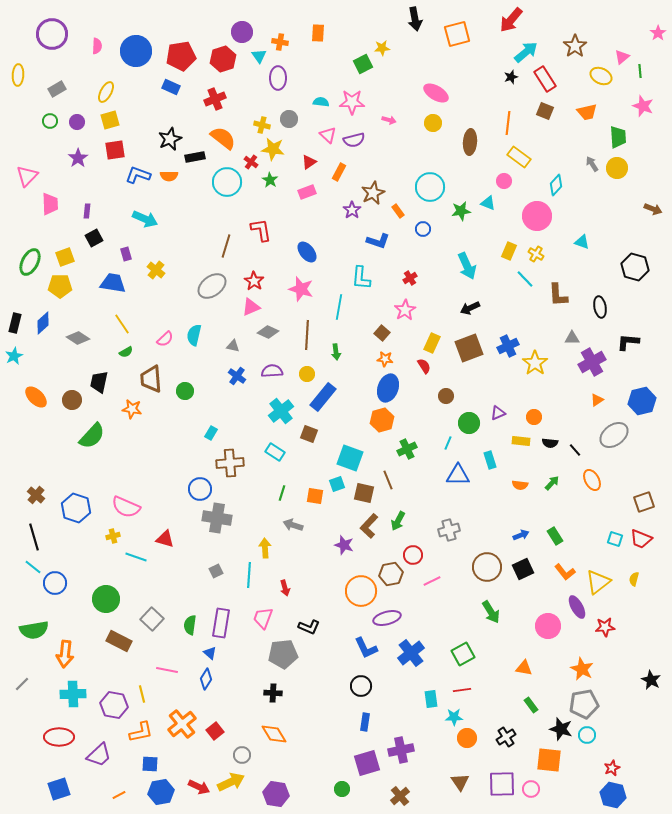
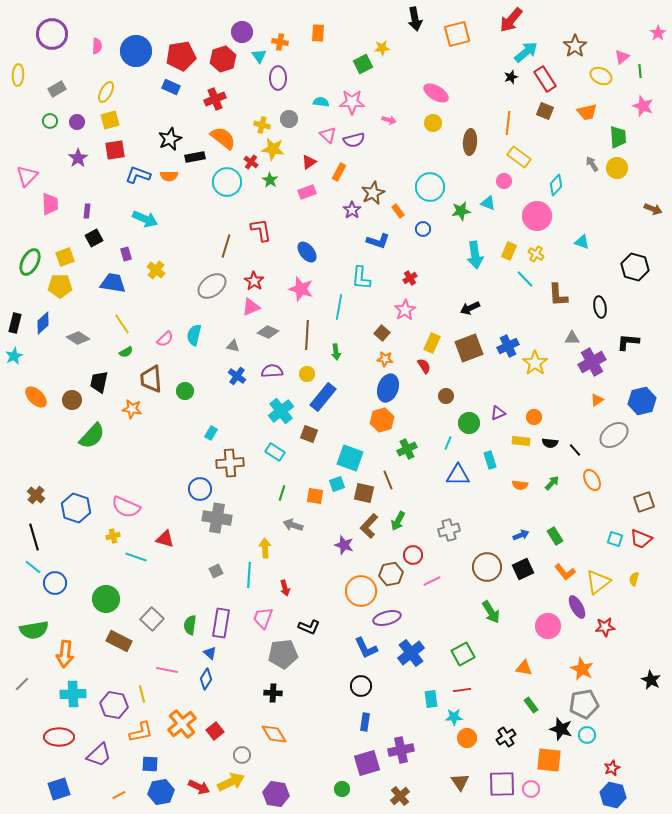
cyan arrow at (467, 266): moved 8 px right, 11 px up; rotated 16 degrees clockwise
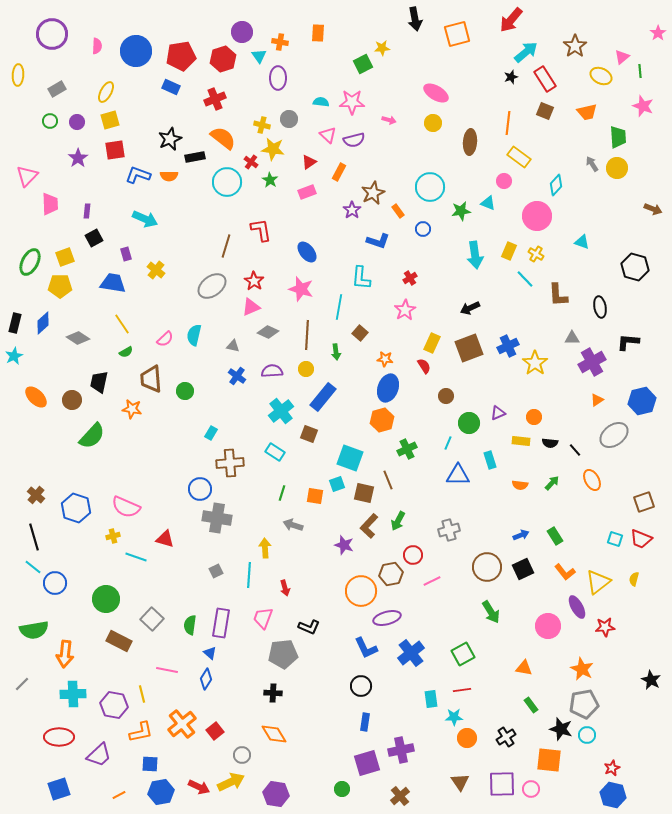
brown square at (382, 333): moved 22 px left
yellow circle at (307, 374): moved 1 px left, 5 px up
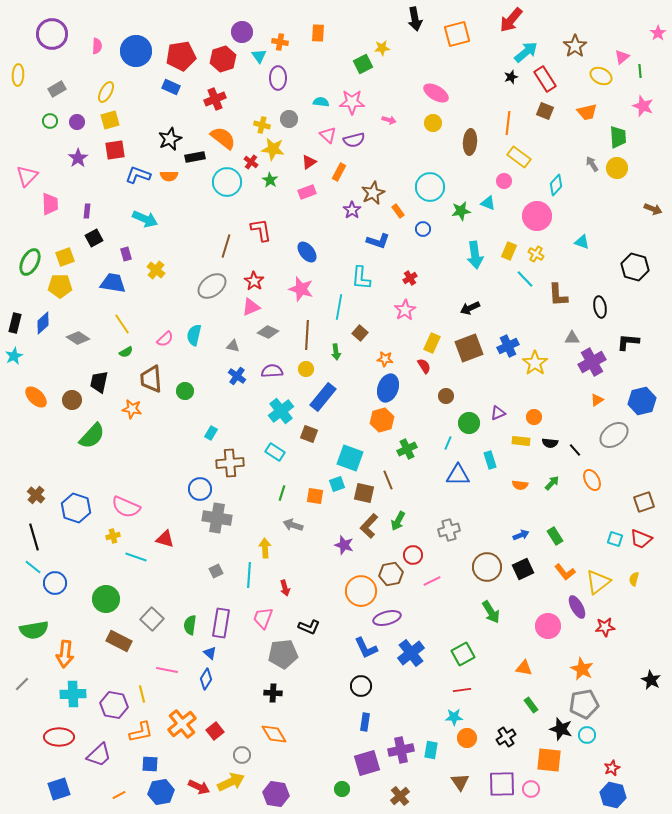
cyan rectangle at (431, 699): moved 51 px down; rotated 18 degrees clockwise
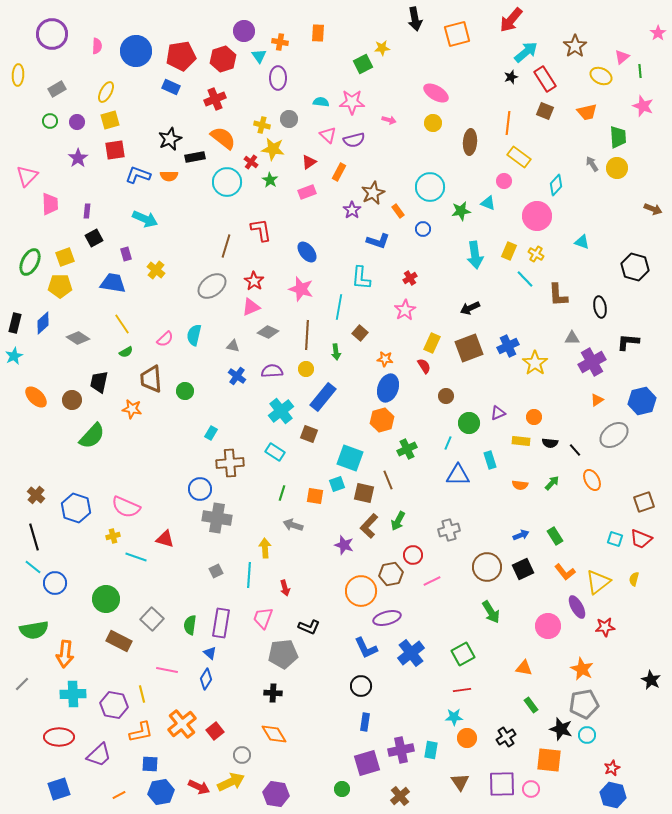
purple circle at (242, 32): moved 2 px right, 1 px up
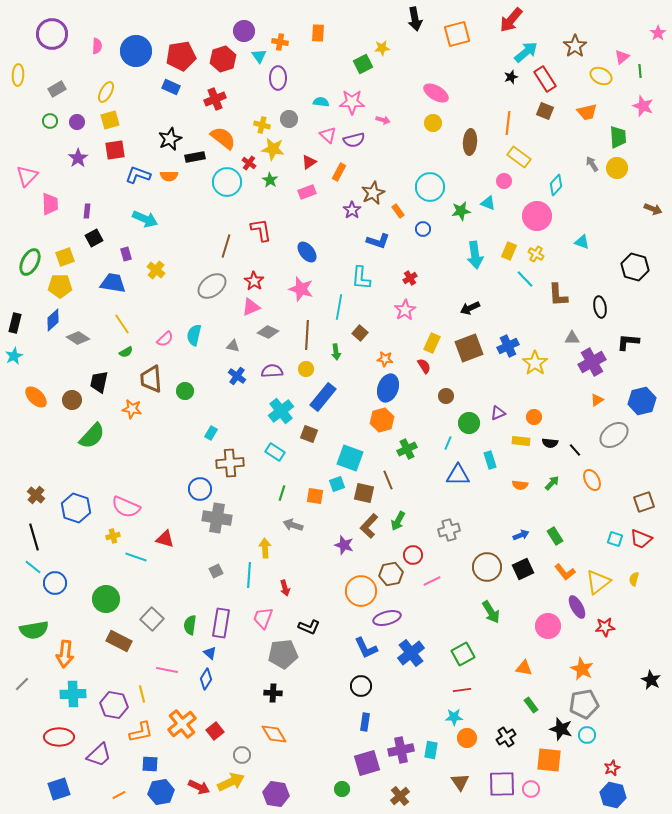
pink arrow at (389, 120): moved 6 px left
red cross at (251, 162): moved 2 px left, 1 px down
blue diamond at (43, 323): moved 10 px right, 3 px up
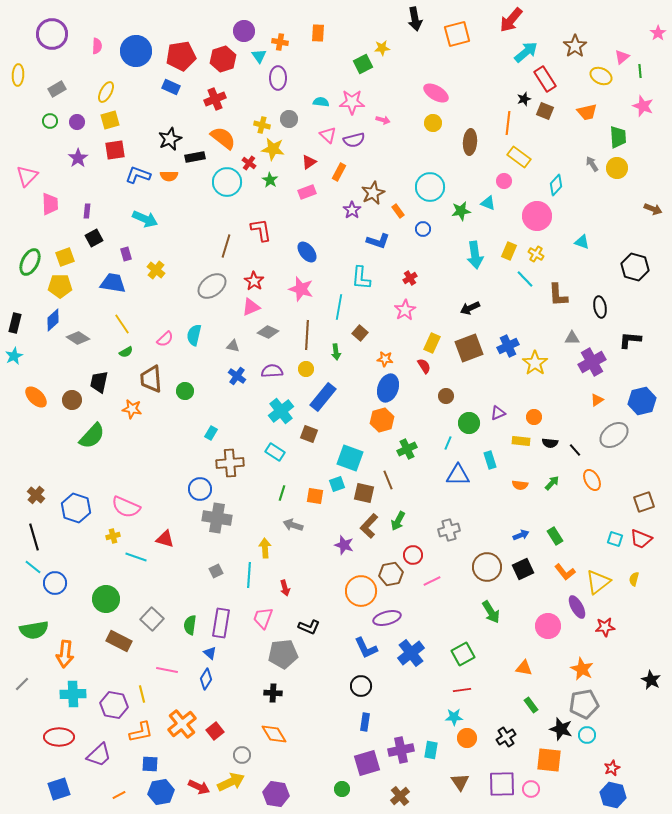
black star at (511, 77): moved 13 px right, 22 px down
black L-shape at (628, 342): moved 2 px right, 2 px up
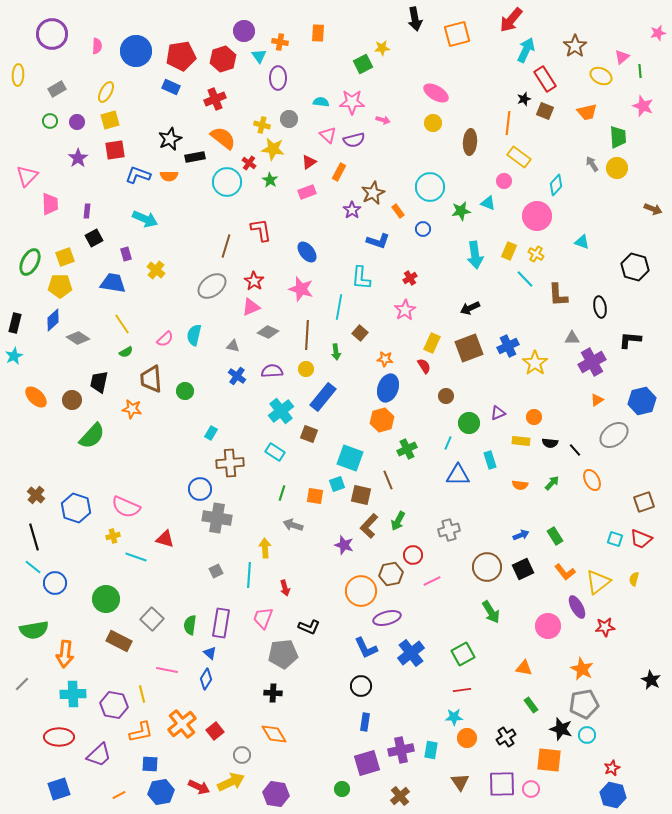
pink star at (658, 33): rotated 21 degrees clockwise
cyan arrow at (526, 52): moved 2 px up; rotated 25 degrees counterclockwise
brown square at (364, 493): moved 3 px left, 2 px down
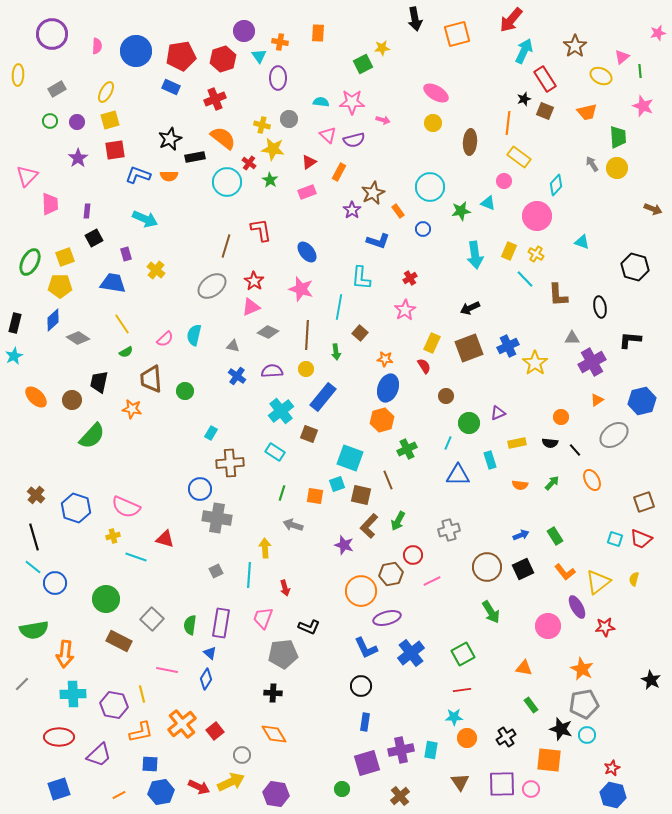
cyan arrow at (526, 50): moved 2 px left, 1 px down
orange circle at (534, 417): moved 27 px right
yellow rectangle at (521, 441): moved 4 px left, 2 px down; rotated 18 degrees counterclockwise
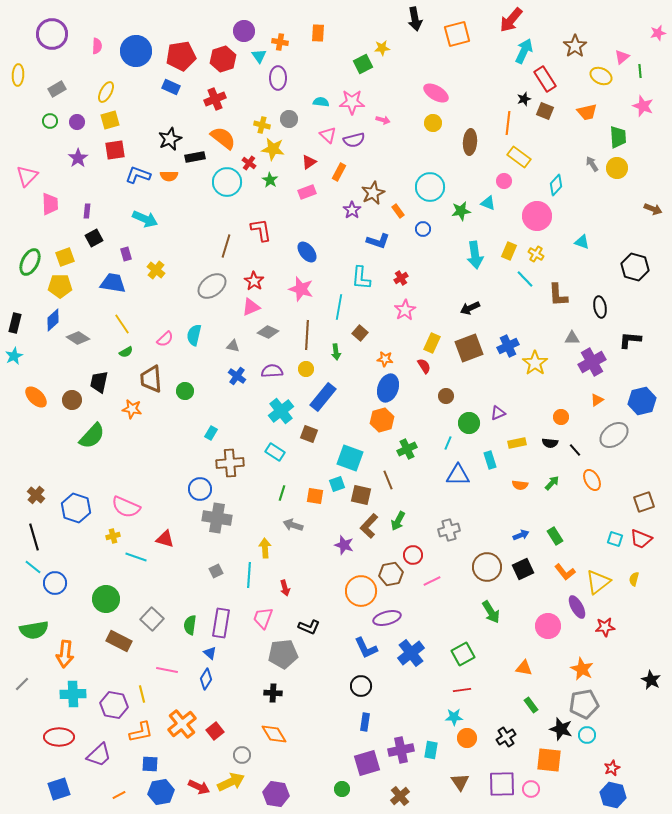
red cross at (410, 278): moved 9 px left
